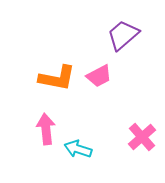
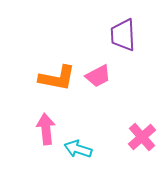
purple trapezoid: rotated 52 degrees counterclockwise
pink trapezoid: moved 1 px left
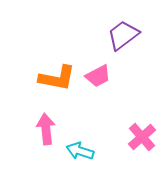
purple trapezoid: rotated 56 degrees clockwise
cyan arrow: moved 2 px right, 2 px down
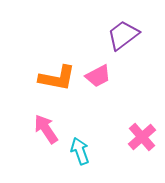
pink arrow: rotated 28 degrees counterclockwise
cyan arrow: rotated 52 degrees clockwise
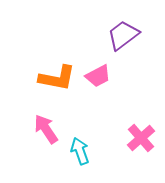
pink cross: moved 1 px left, 1 px down
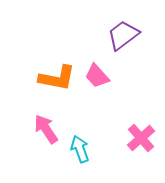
pink trapezoid: moved 1 px left; rotated 76 degrees clockwise
cyan arrow: moved 2 px up
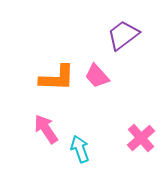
orange L-shape: rotated 9 degrees counterclockwise
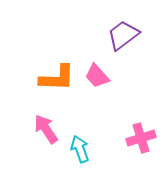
pink cross: rotated 24 degrees clockwise
